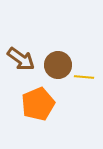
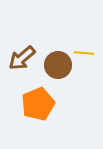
brown arrow: moved 1 px right, 1 px up; rotated 104 degrees clockwise
yellow line: moved 24 px up
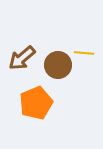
orange pentagon: moved 2 px left, 1 px up
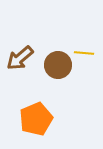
brown arrow: moved 2 px left
orange pentagon: moved 16 px down
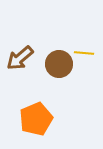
brown circle: moved 1 px right, 1 px up
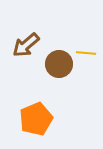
yellow line: moved 2 px right
brown arrow: moved 6 px right, 13 px up
